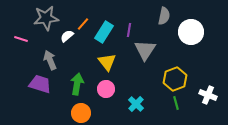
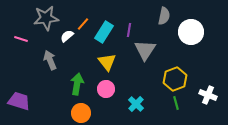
purple trapezoid: moved 21 px left, 17 px down
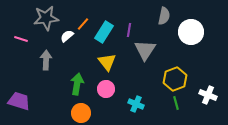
gray arrow: moved 4 px left; rotated 24 degrees clockwise
cyan cross: rotated 21 degrees counterclockwise
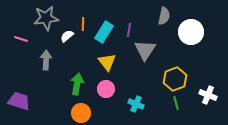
orange line: rotated 40 degrees counterclockwise
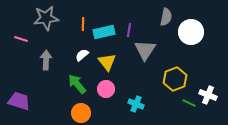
gray semicircle: moved 2 px right, 1 px down
cyan rectangle: rotated 45 degrees clockwise
white semicircle: moved 15 px right, 19 px down
green arrow: rotated 50 degrees counterclockwise
green line: moved 13 px right; rotated 48 degrees counterclockwise
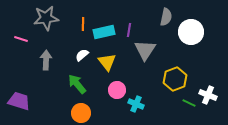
pink circle: moved 11 px right, 1 px down
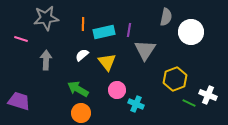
green arrow: moved 1 px right, 5 px down; rotated 20 degrees counterclockwise
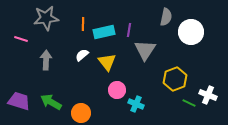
green arrow: moved 27 px left, 13 px down
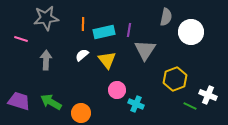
yellow triangle: moved 2 px up
green line: moved 1 px right, 3 px down
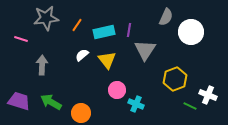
gray semicircle: rotated 12 degrees clockwise
orange line: moved 6 px left, 1 px down; rotated 32 degrees clockwise
gray arrow: moved 4 px left, 5 px down
